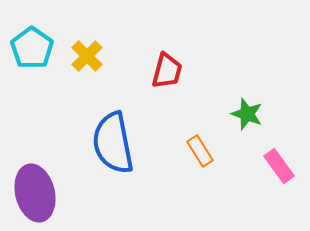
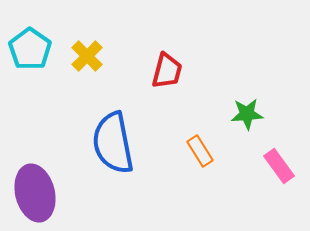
cyan pentagon: moved 2 px left, 1 px down
green star: rotated 24 degrees counterclockwise
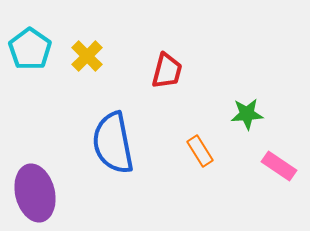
pink rectangle: rotated 20 degrees counterclockwise
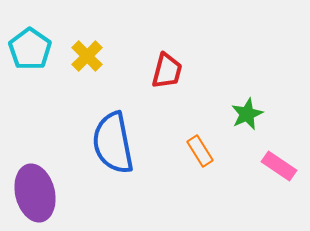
green star: rotated 20 degrees counterclockwise
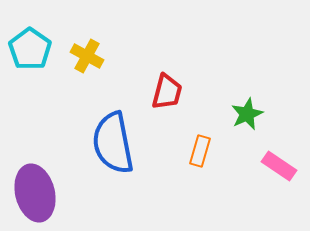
yellow cross: rotated 16 degrees counterclockwise
red trapezoid: moved 21 px down
orange rectangle: rotated 48 degrees clockwise
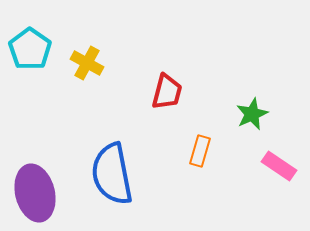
yellow cross: moved 7 px down
green star: moved 5 px right
blue semicircle: moved 1 px left, 31 px down
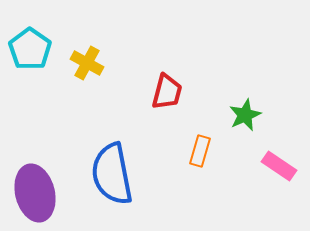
green star: moved 7 px left, 1 px down
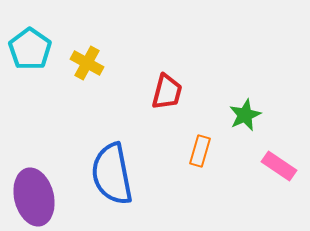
purple ellipse: moved 1 px left, 4 px down
